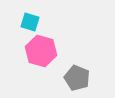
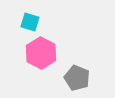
pink hexagon: moved 2 px down; rotated 12 degrees clockwise
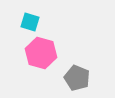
pink hexagon: rotated 12 degrees counterclockwise
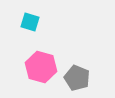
pink hexagon: moved 14 px down
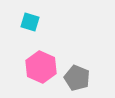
pink hexagon: rotated 8 degrees clockwise
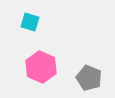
gray pentagon: moved 12 px right
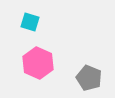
pink hexagon: moved 3 px left, 4 px up
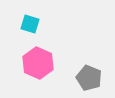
cyan square: moved 2 px down
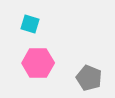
pink hexagon: rotated 24 degrees counterclockwise
